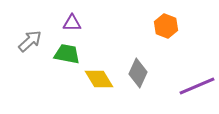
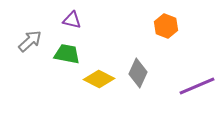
purple triangle: moved 3 px up; rotated 12 degrees clockwise
yellow diamond: rotated 32 degrees counterclockwise
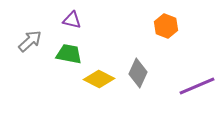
green trapezoid: moved 2 px right
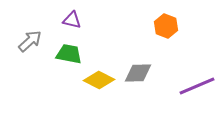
gray diamond: rotated 64 degrees clockwise
yellow diamond: moved 1 px down
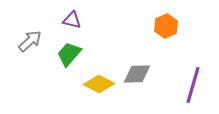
orange hexagon: rotated 15 degrees clockwise
green trapezoid: rotated 60 degrees counterclockwise
gray diamond: moved 1 px left, 1 px down
yellow diamond: moved 4 px down
purple line: moved 4 px left, 1 px up; rotated 51 degrees counterclockwise
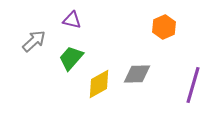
orange hexagon: moved 2 px left, 1 px down
gray arrow: moved 4 px right
green trapezoid: moved 2 px right, 4 px down
yellow diamond: rotated 56 degrees counterclockwise
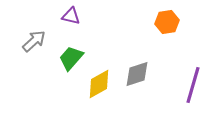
purple triangle: moved 1 px left, 4 px up
orange hexagon: moved 3 px right, 5 px up; rotated 15 degrees clockwise
gray diamond: rotated 16 degrees counterclockwise
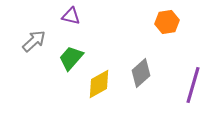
gray diamond: moved 4 px right, 1 px up; rotated 24 degrees counterclockwise
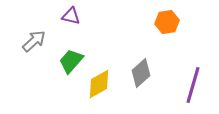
green trapezoid: moved 3 px down
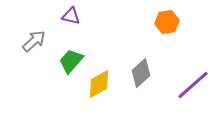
purple line: rotated 33 degrees clockwise
